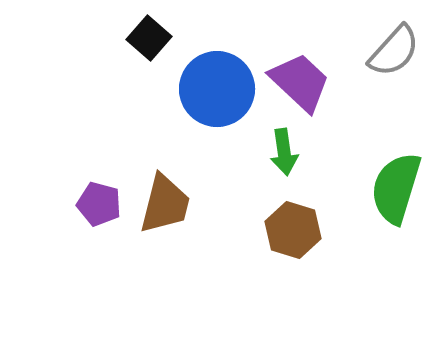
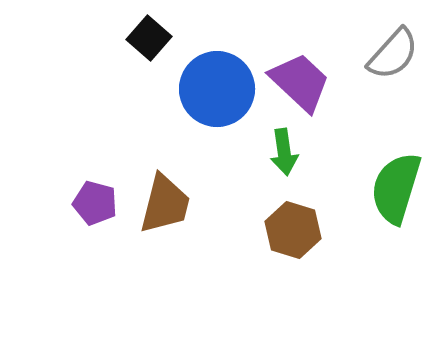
gray semicircle: moved 1 px left, 3 px down
purple pentagon: moved 4 px left, 1 px up
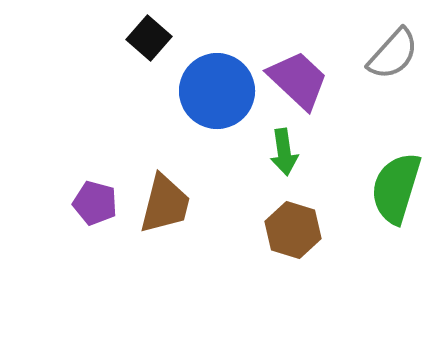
purple trapezoid: moved 2 px left, 2 px up
blue circle: moved 2 px down
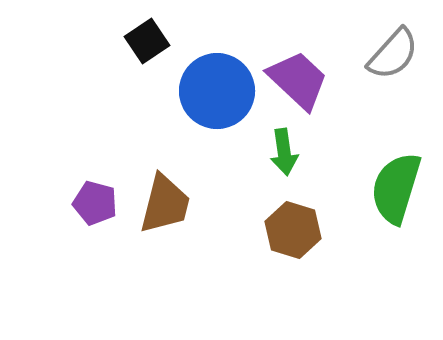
black square: moved 2 px left, 3 px down; rotated 15 degrees clockwise
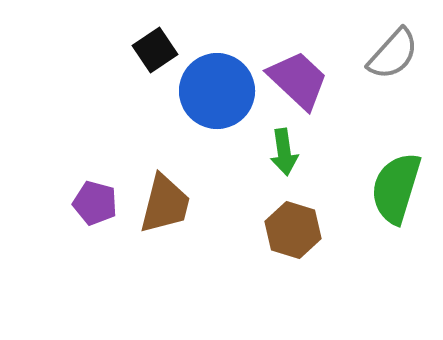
black square: moved 8 px right, 9 px down
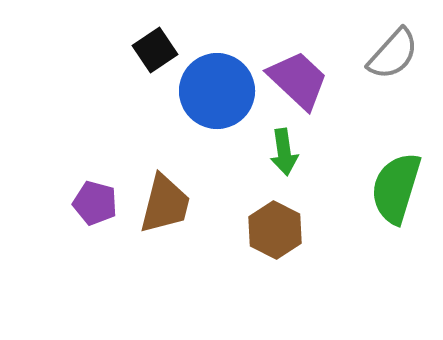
brown hexagon: moved 18 px left; rotated 10 degrees clockwise
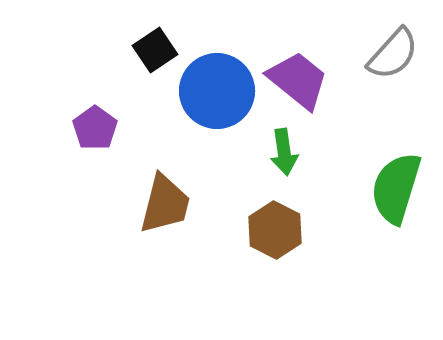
purple trapezoid: rotated 4 degrees counterclockwise
purple pentagon: moved 75 px up; rotated 21 degrees clockwise
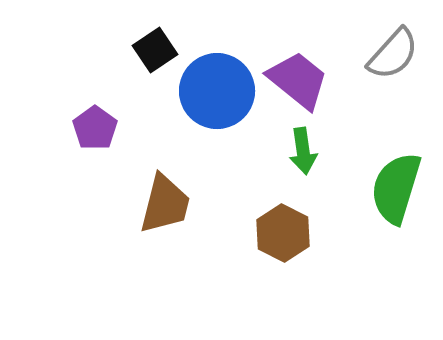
green arrow: moved 19 px right, 1 px up
brown hexagon: moved 8 px right, 3 px down
